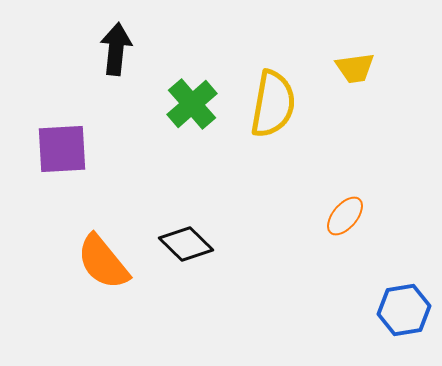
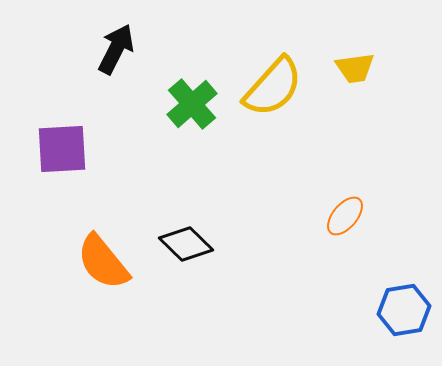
black arrow: rotated 21 degrees clockwise
yellow semicircle: moved 17 px up; rotated 32 degrees clockwise
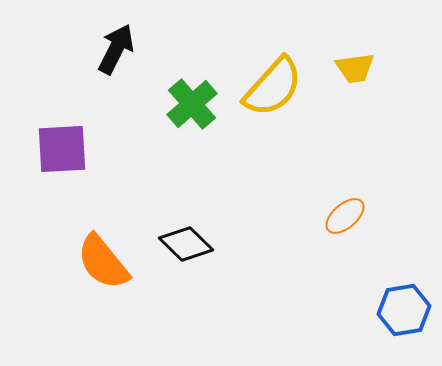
orange ellipse: rotated 9 degrees clockwise
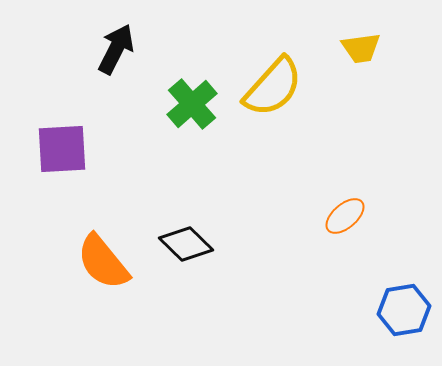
yellow trapezoid: moved 6 px right, 20 px up
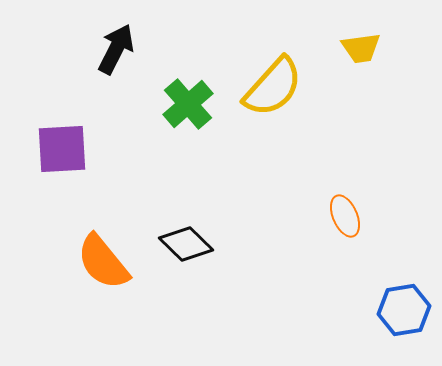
green cross: moved 4 px left
orange ellipse: rotated 72 degrees counterclockwise
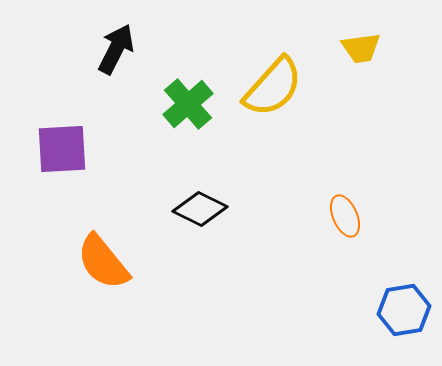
black diamond: moved 14 px right, 35 px up; rotated 18 degrees counterclockwise
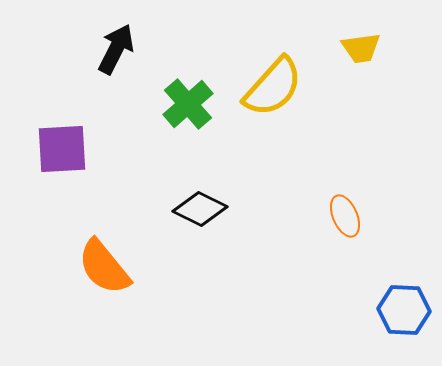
orange semicircle: moved 1 px right, 5 px down
blue hexagon: rotated 12 degrees clockwise
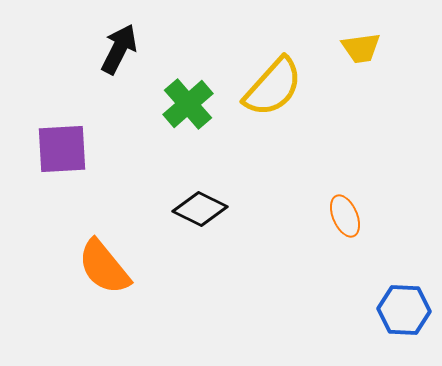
black arrow: moved 3 px right
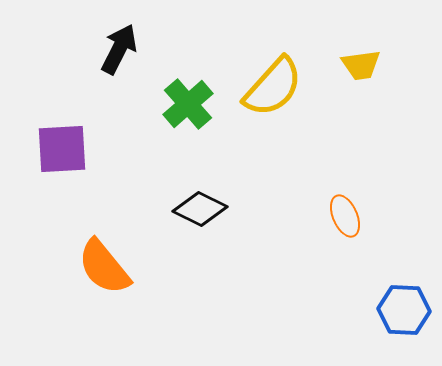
yellow trapezoid: moved 17 px down
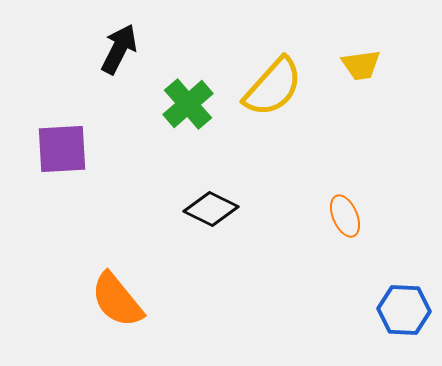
black diamond: moved 11 px right
orange semicircle: moved 13 px right, 33 px down
